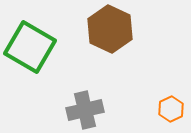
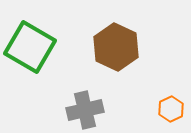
brown hexagon: moved 6 px right, 18 px down
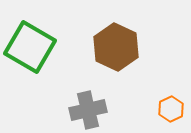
gray cross: moved 3 px right
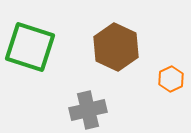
green square: rotated 12 degrees counterclockwise
orange hexagon: moved 30 px up
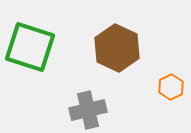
brown hexagon: moved 1 px right, 1 px down
orange hexagon: moved 8 px down
